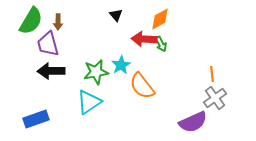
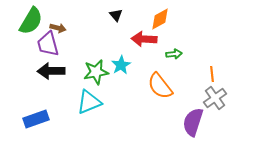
brown arrow: moved 6 px down; rotated 77 degrees counterclockwise
green arrow: moved 13 px right, 10 px down; rotated 70 degrees counterclockwise
orange semicircle: moved 18 px right
cyan triangle: rotated 12 degrees clockwise
purple semicircle: rotated 132 degrees clockwise
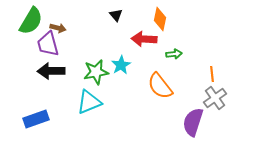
orange diamond: rotated 50 degrees counterclockwise
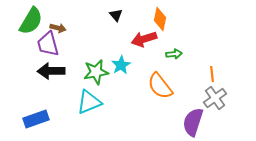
red arrow: rotated 20 degrees counterclockwise
